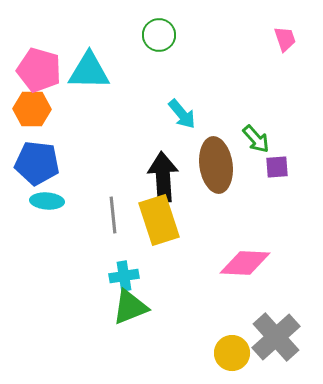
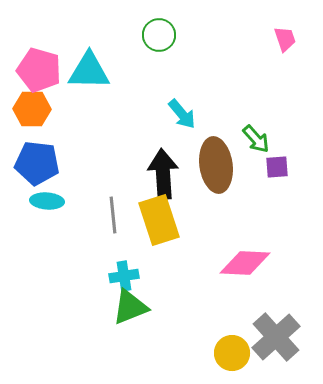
black arrow: moved 3 px up
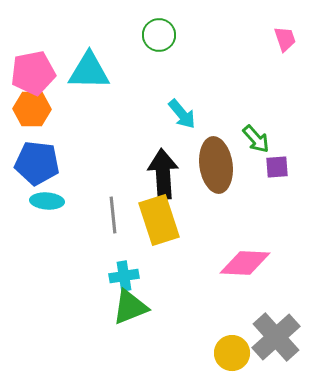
pink pentagon: moved 6 px left, 3 px down; rotated 27 degrees counterclockwise
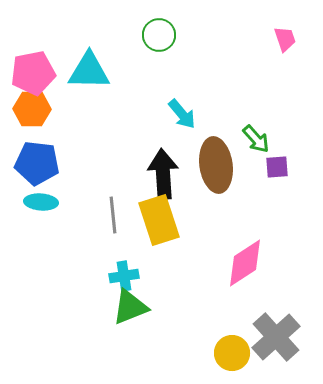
cyan ellipse: moved 6 px left, 1 px down
pink diamond: rotated 36 degrees counterclockwise
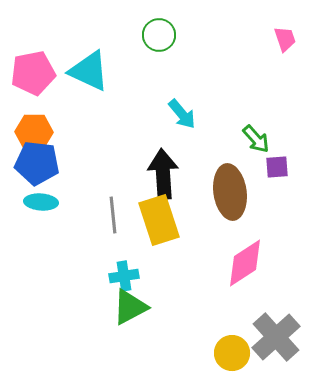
cyan triangle: rotated 24 degrees clockwise
orange hexagon: moved 2 px right, 23 px down
brown ellipse: moved 14 px right, 27 px down
green triangle: rotated 6 degrees counterclockwise
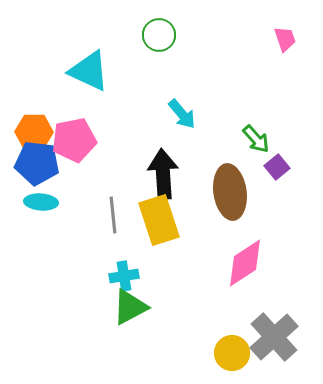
pink pentagon: moved 41 px right, 67 px down
purple square: rotated 35 degrees counterclockwise
gray cross: moved 2 px left
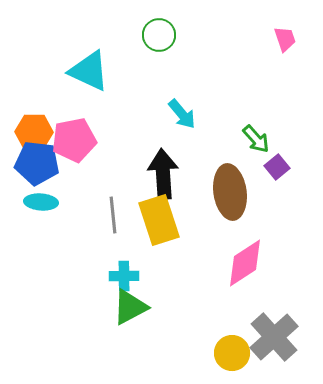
cyan cross: rotated 8 degrees clockwise
